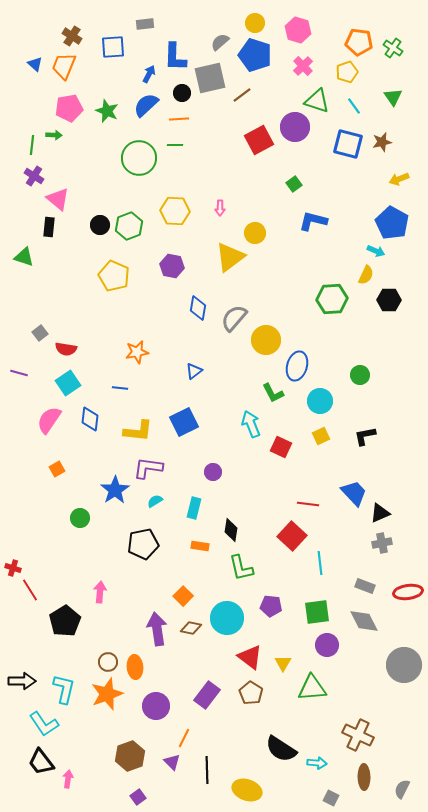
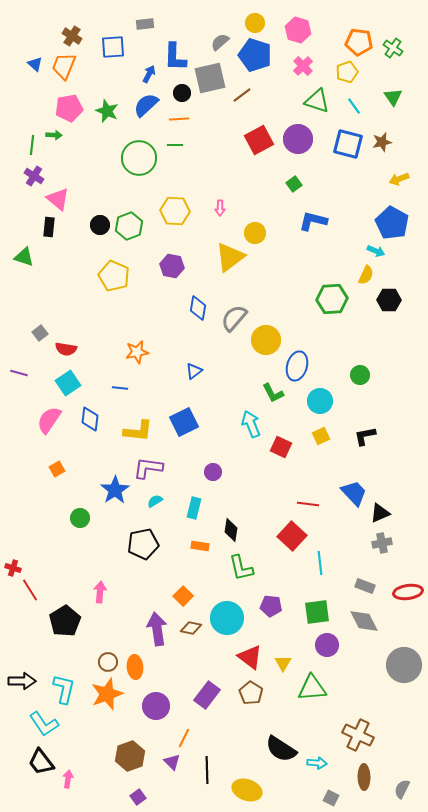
purple circle at (295, 127): moved 3 px right, 12 px down
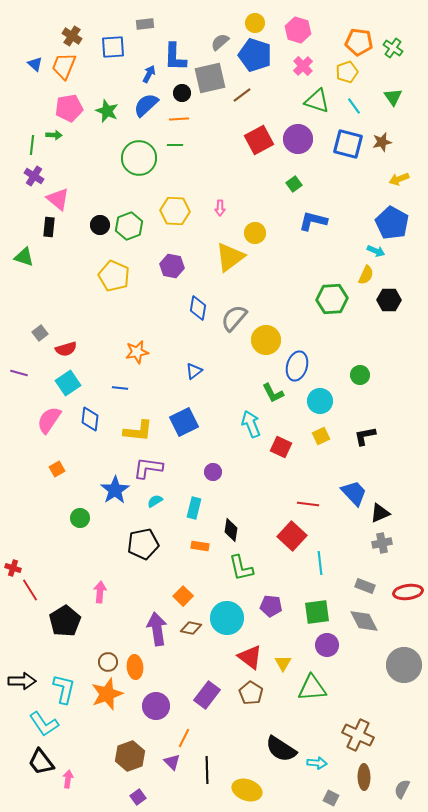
red semicircle at (66, 349): rotated 25 degrees counterclockwise
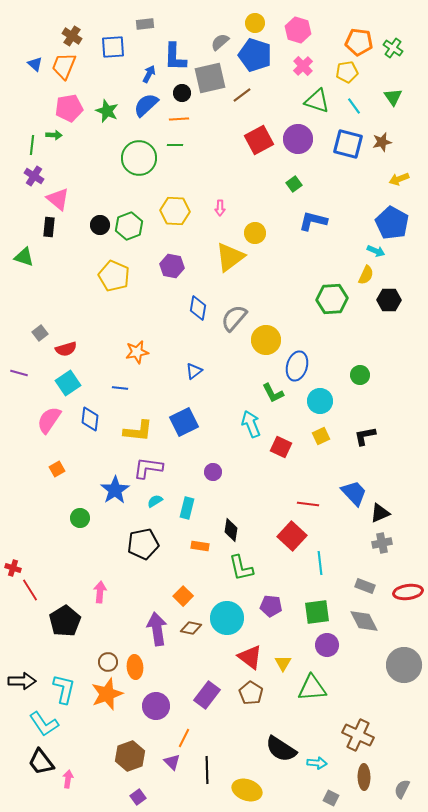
yellow pentagon at (347, 72): rotated 10 degrees clockwise
cyan rectangle at (194, 508): moved 7 px left
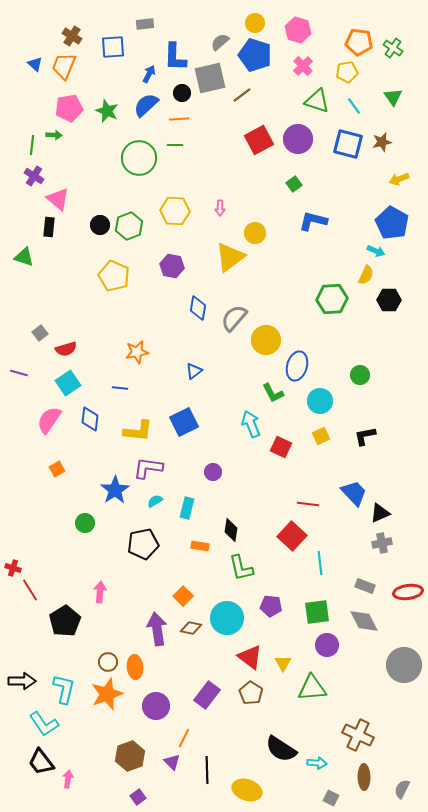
green circle at (80, 518): moved 5 px right, 5 px down
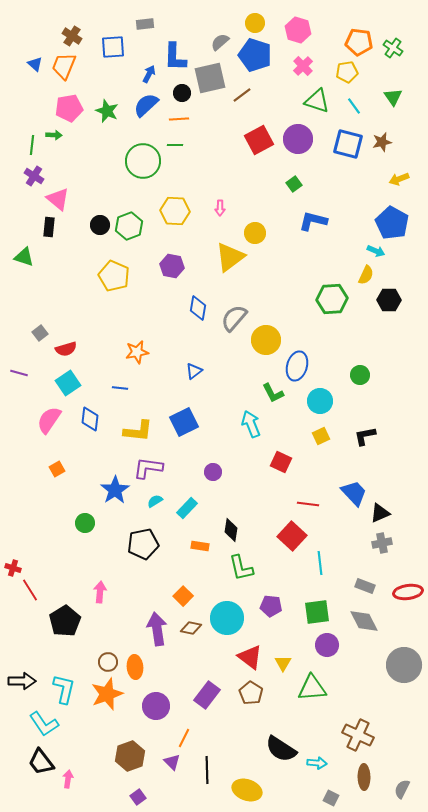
green circle at (139, 158): moved 4 px right, 3 px down
red square at (281, 447): moved 15 px down
cyan rectangle at (187, 508): rotated 30 degrees clockwise
